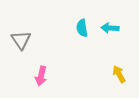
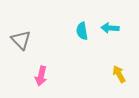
cyan semicircle: moved 3 px down
gray triangle: rotated 10 degrees counterclockwise
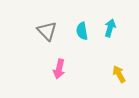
cyan arrow: rotated 102 degrees clockwise
gray triangle: moved 26 px right, 9 px up
pink arrow: moved 18 px right, 7 px up
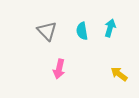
yellow arrow: rotated 24 degrees counterclockwise
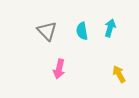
yellow arrow: rotated 24 degrees clockwise
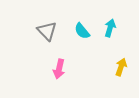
cyan semicircle: rotated 30 degrees counterclockwise
yellow arrow: moved 2 px right, 7 px up; rotated 48 degrees clockwise
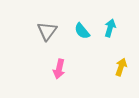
gray triangle: rotated 20 degrees clockwise
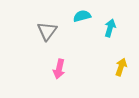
cyan semicircle: moved 15 px up; rotated 114 degrees clockwise
